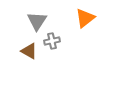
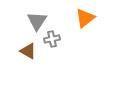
gray cross: moved 2 px up
brown triangle: moved 1 px left
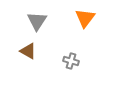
orange triangle: rotated 15 degrees counterclockwise
gray cross: moved 19 px right, 22 px down; rotated 28 degrees clockwise
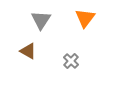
gray triangle: moved 4 px right, 1 px up
gray cross: rotated 28 degrees clockwise
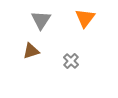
brown triangle: moved 3 px right; rotated 48 degrees counterclockwise
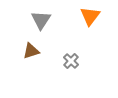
orange triangle: moved 5 px right, 2 px up
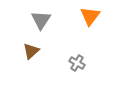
brown triangle: rotated 24 degrees counterclockwise
gray cross: moved 6 px right, 2 px down; rotated 14 degrees counterclockwise
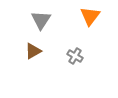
brown triangle: moved 2 px right; rotated 12 degrees clockwise
gray cross: moved 2 px left, 7 px up
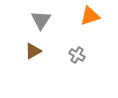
orange triangle: rotated 35 degrees clockwise
gray cross: moved 2 px right, 1 px up
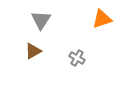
orange triangle: moved 12 px right, 3 px down
gray cross: moved 3 px down
